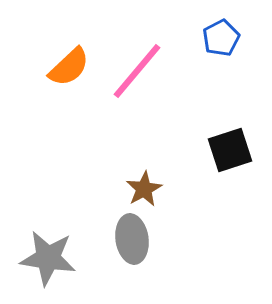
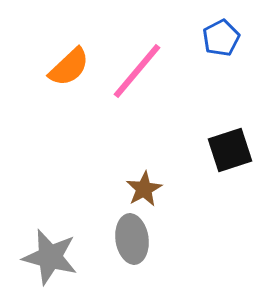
gray star: moved 2 px right, 1 px up; rotated 6 degrees clockwise
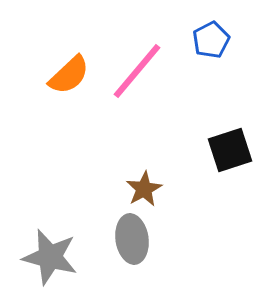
blue pentagon: moved 10 px left, 2 px down
orange semicircle: moved 8 px down
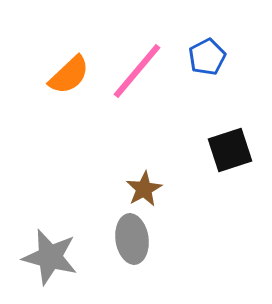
blue pentagon: moved 4 px left, 17 px down
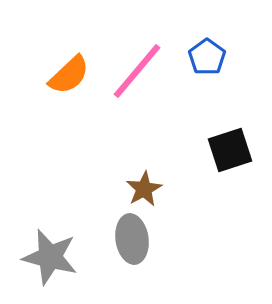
blue pentagon: rotated 9 degrees counterclockwise
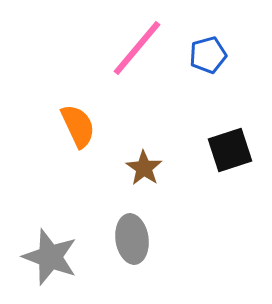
blue pentagon: moved 1 px right, 2 px up; rotated 21 degrees clockwise
pink line: moved 23 px up
orange semicircle: moved 9 px right, 51 px down; rotated 72 degrees counterclockwise
brown star: moved 21 px up; rotated 9 degrees counterclockwise
gray star: rotated 6 degrees clockwise
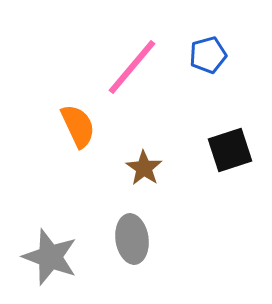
pink line: moved 5 px left, 19 px down
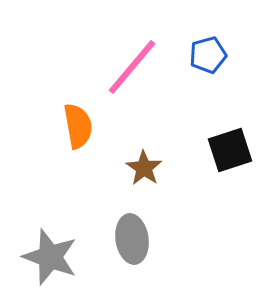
orange semicircle: rotated 15 degrees clockwise
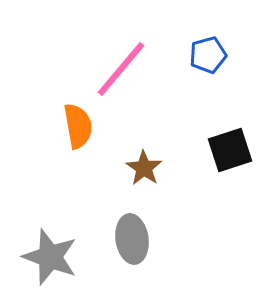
pink line: moved 11 px left, 2 px down
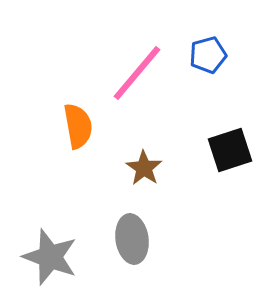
pink line: moved 16 px right, 4 px down
